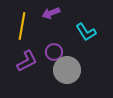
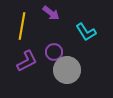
purple arrow: rotated 120 degrees counterclockwise
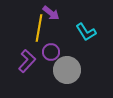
yellow line: moved 17 px right, 2 px down
purple circle: moved 3 px left
purple L-shape: rotated 20 degrees counterclockwise
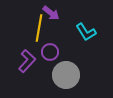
purple circle: moved 1 px left
gray circle: moved 1 px left, 5 px down
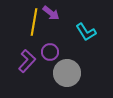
yellow line: moved 5 px left, 6 px up
gray circle: moved 1 px right, 2 px up
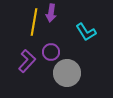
purple arrow: rotated 60 degrees clockwise
purple circle: moved 1 px right
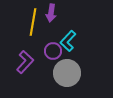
yellow line: moved 1 px left
cyan L-shape: moved 18 px left, 9 px down; rotated 75 degrees clockwise
purple circle: moved 2 px right, 1 px up
purple L-shape: moved 2 px left, 1 px down
